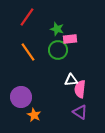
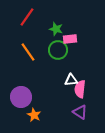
green star: moved 1 px left
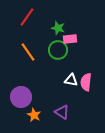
green star: moved 2 px right, 1 px up
white triangle: rotated 16 degrees clockwise
pink semicircle: moved 6 px right, 7 px up
purple triangle: moved 18 px left
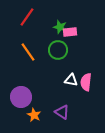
green star: moved 2 px right, 1 px up
pink rectangle: moved 7 px up
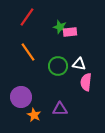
green circle: moved 16 px down
white triangle: moved 8 px right, 16 px up
purple triangle: moved 2 px left, 3 px up; rotated 35 degrees counterclockwise
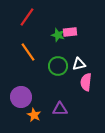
green star: moved 2 px left, 8 px down
white triangle: rotated 24 degrees counterclockwise
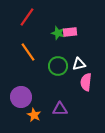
green star: moved 2 px up
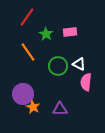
green star: moved 12 px left, 1 px down; rotated 16 degrees clockwise
white triangle: rotated 40 degrees clockwise
purple circle: moved 2 px right, 3 px up
orange star: moved 1 px left, 8 px up
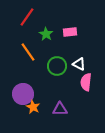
green circle: moved 1 px left
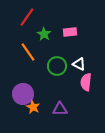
green star: moved 2 px left
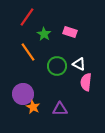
pink rectangle: rotated 24 degrees clockwise
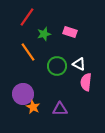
green star: rotated 24 degrees clockwise
